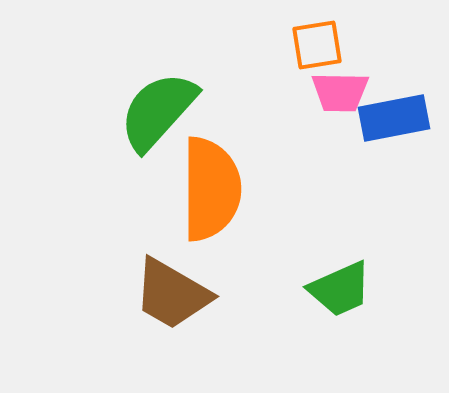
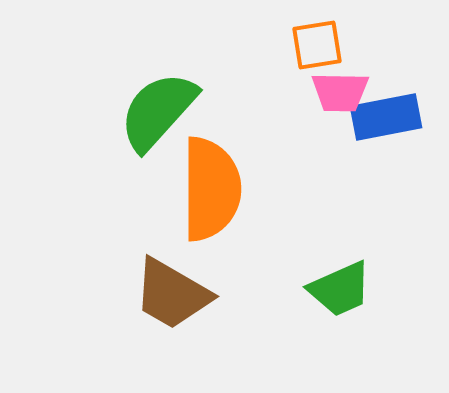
blue rectangle: moved 8 px left, 1 px up
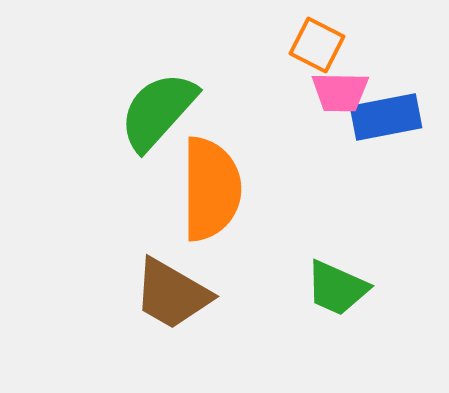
orange square: rotated 36 degrees clockwise
green trapezoid: moved 3 px left, 1 px up; rotated 48 degrees clockwise
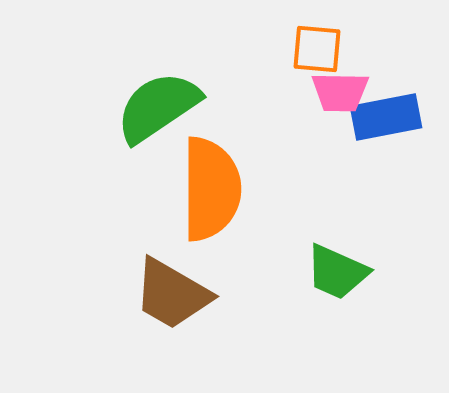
orange square: moved 4 px down; rotated 22 degrees counterclockwise
green semicircle: moved 4 px up; rotated 14 degrees clockwise
green trapezoid: moved 16 px up
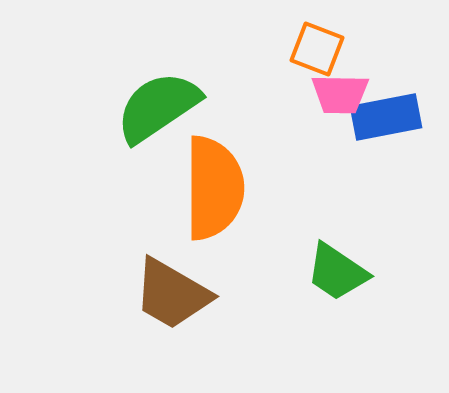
orange square: rotated 16 degrees clockwise
pink trapezoid: moved 2 px down
orange semicircle: moved 3 px right, 1 px up
green trapezoid: rotated 10 degrees clockwise
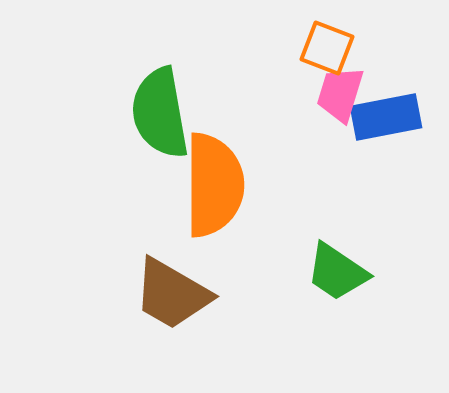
orange square: moved 10 px right, 1 px up
pink trapezoid: rotated 106 degrees clockwise
green semicircle: moved 2 px right, 6 px down; rotated 66 degrees counterclockwise
orange semicircle: moved 3 px up
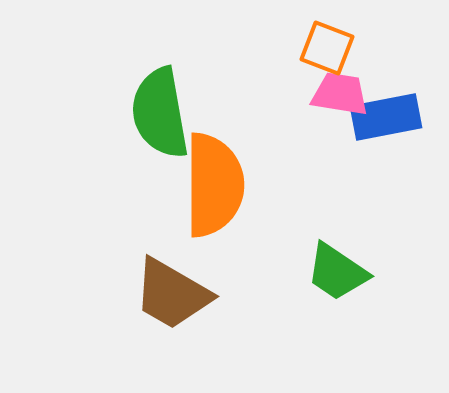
pink trapezoid: rotated 82 degrees clockwise
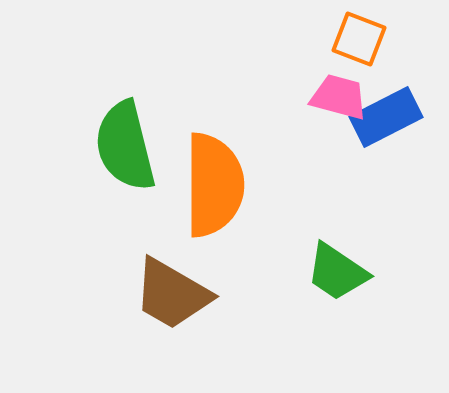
orange square: moved 32 px right, 9 px up
pink trapezoid: moved 1 px left, 3 px down; rotated 6 degrees clockwise
green semicircle: moved 35 px left, 33 px down; rotated 4 degrees counterclockwise
blue rectangle: rotated 16 degrees counterclockwise
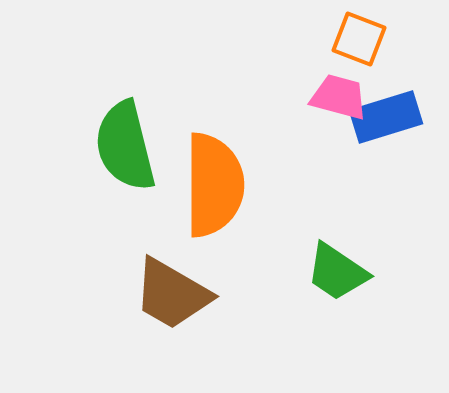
blue rectangle: rotated 10 degrees clockwise
